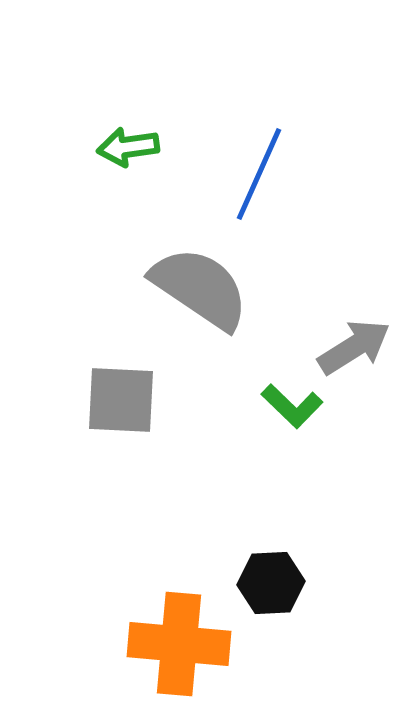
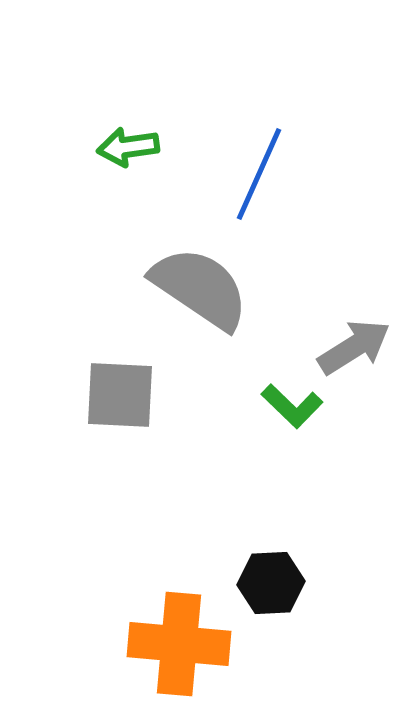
gray square: moved 1 px left, 5 px up
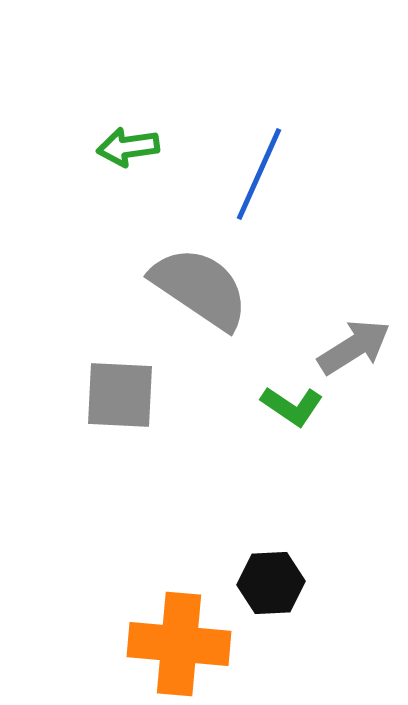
green L-shape: rotated 10 degrees counterclockwise
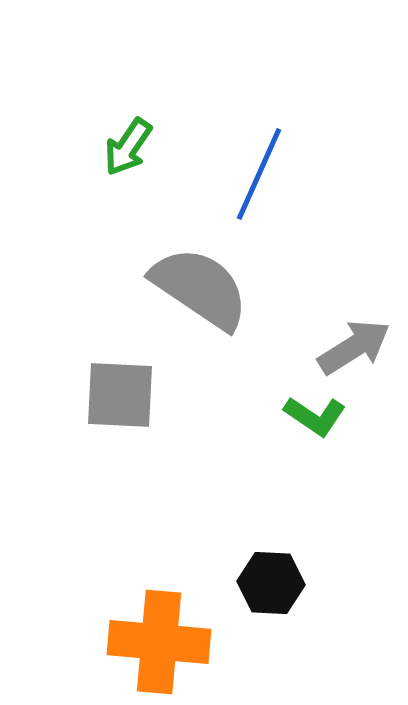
green arrow: rotated 48 degrees counterclockwise
green L-shape: moved 23 px right, 10 px down
black hexagon: rotated 6 degrees clockwise
orange cross: moved 20 px left, 2 px up
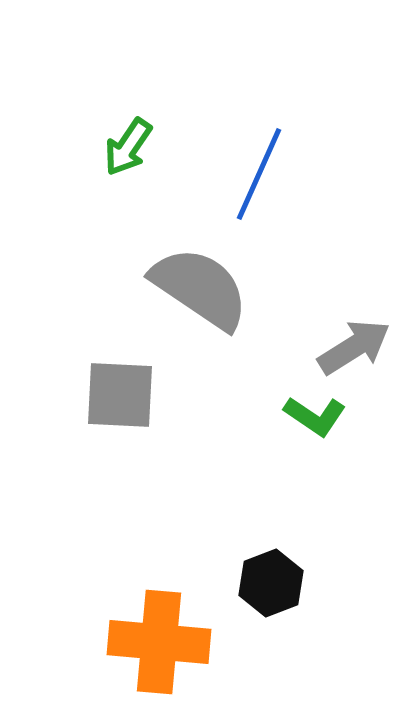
black hexagon: rotated 24 degrees counterclockwise
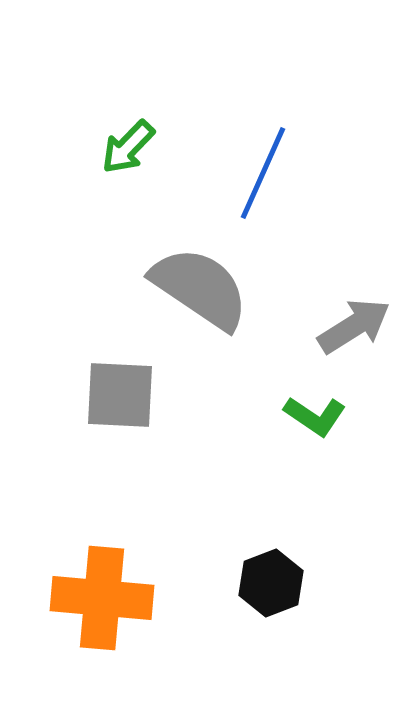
green arrow: rotated 10 degrees clockwise
blue line: moved 4 px right, 1 px up
gray arrow: moved 21 px up
orange cross: moved 57 px left, 44 px up
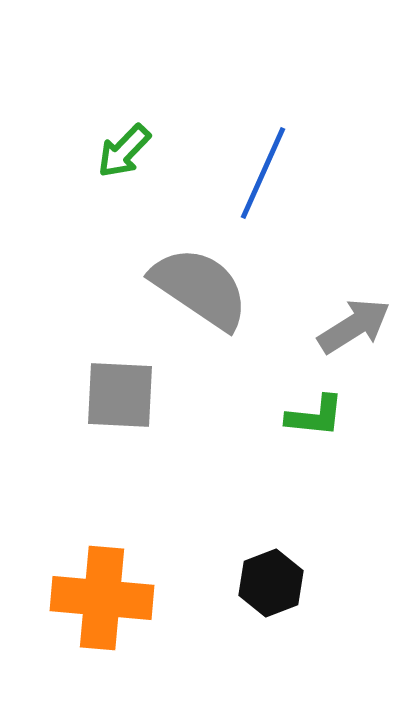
green arrow: moved 4 px left, 4 px down
green L-shape: rotated 28 degrees counterclockwise
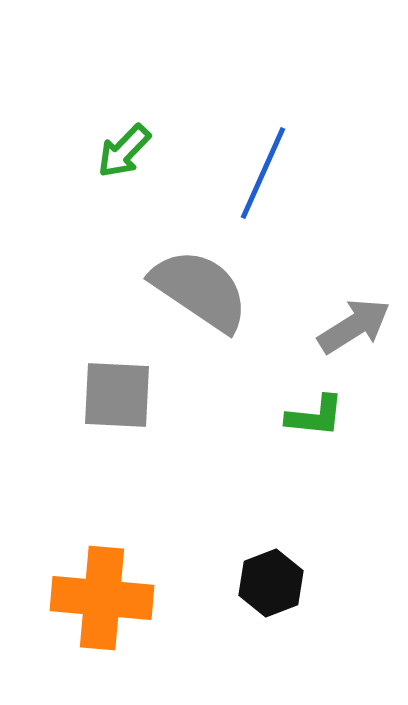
gray semicircle: moved 2 px down
gray square: moved 3 px left
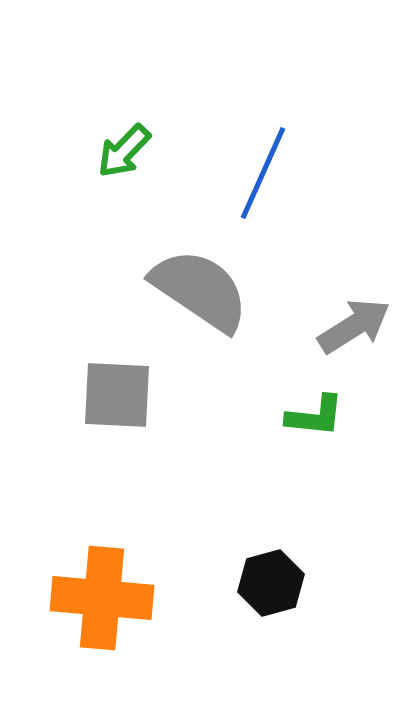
black hexagon: rotated 6 degrees clockwise
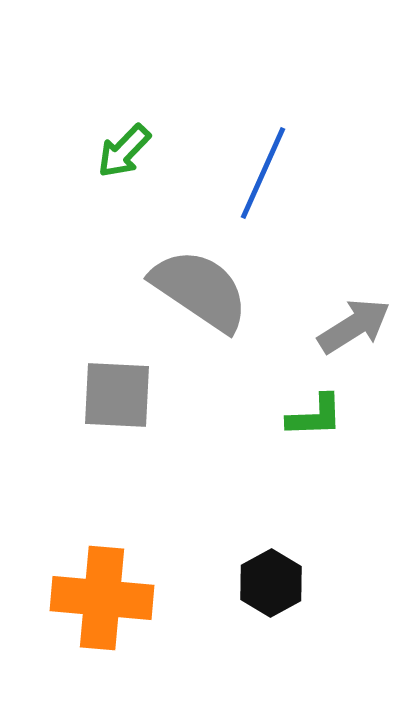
green L-shape: rotated 8 degrees counterclockwise
black hexagon: rotated 14 degrees counterclockwise
